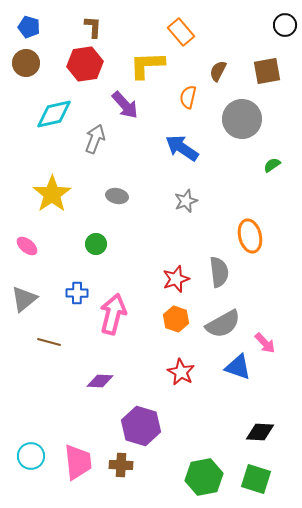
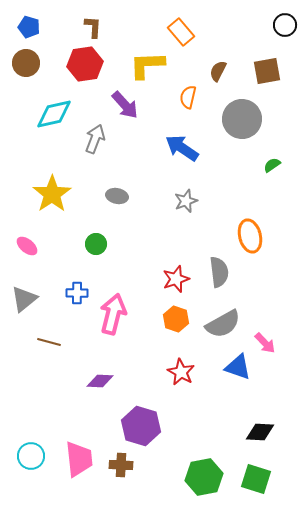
pink trapezoid at (78, 462): moved 1 px right, 3 px up
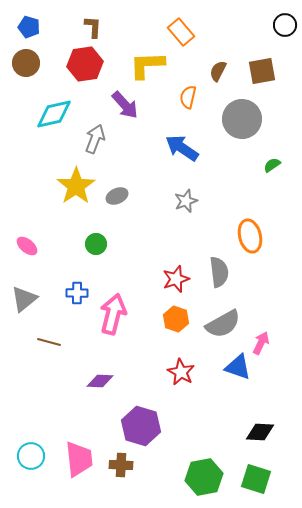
brown square at (267, 71): moved 5 px left
yellow star at (52, 194): moved 24 px right, 8 px up
gray ellipse at (117, 196): rotated 35 degrees counterclockwise
pink arrow at (265, 343): moved 4 px left; rotated 110 degrees counterclockwise
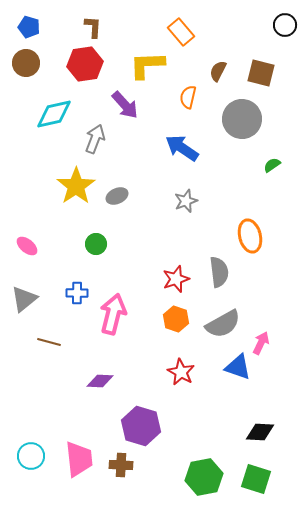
brown square at (262, 71): moved 1 px left, 2 px down; rotated 24 degrees clockwise
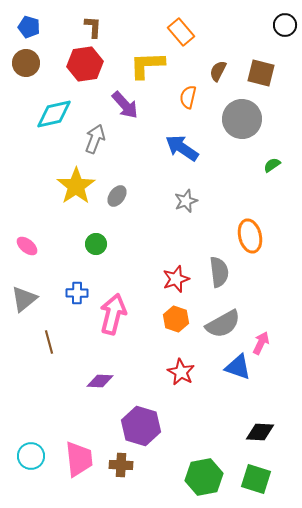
gray ellipse at (117, 196): rotated 30 degrees counterclockwise
brown line at (49, 342): rotated 60 degrees clockwise
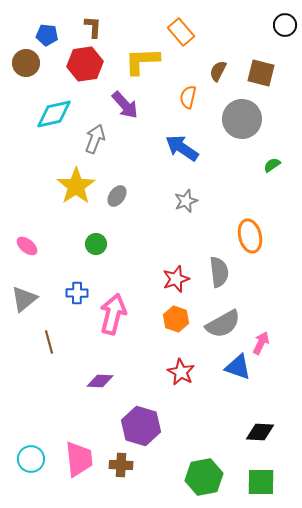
blue pentagon at (29, 27): moved 18 px right, 8 px down; rotated 10 degrees counterclockwise
yellow L-shape at (147, 65): moved 5 px left, 4 px up
cyan circle at (31, 456): moved 3 px down
green square at (256, 479): moved 5 px right, 3 px down; rotated 16 degrees counterclockwise
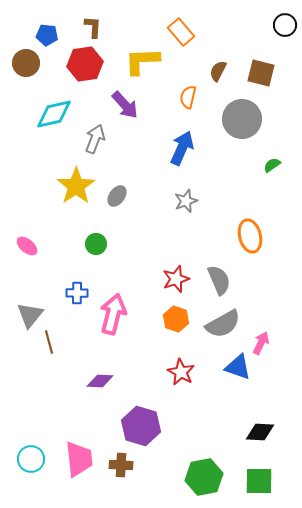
blue arrow at (182, 148): rotated 80 degrees clockwise
gray semicircle at (219, 272): moved 8 px down; rotated 16 degrees counterclockwise
gray triangle at (24, 299): moved 6 px right, 16 px down; rotated 12 degrees counterclockwise
green square at (261, 482): moved 2 px left, 1 px up
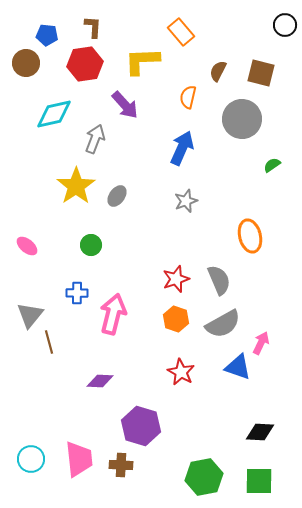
green circle at (96, 244): moved 5 px left, 1 px down
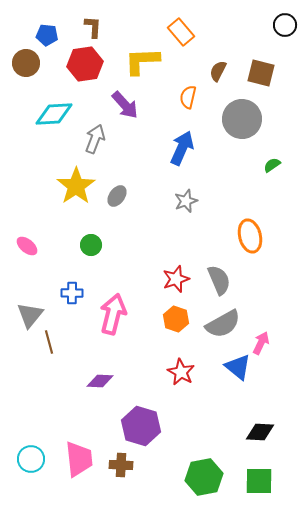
cyan diamond at (54, 114): rotated 9 degrees clockwise
blue cross at (77, 293): moved 5 px left
blue triangle at (238, 367): rotated 20 degrees clockwise
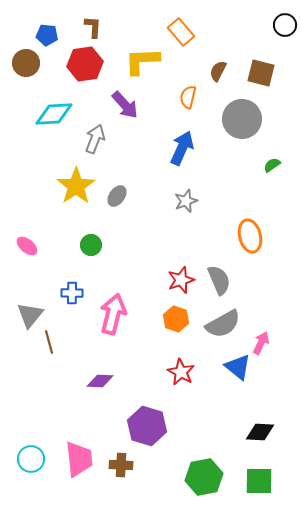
red star at (176, 279): moved 5 px right, 1 px down
purple hexagon at (141, 426): moved 6 px right
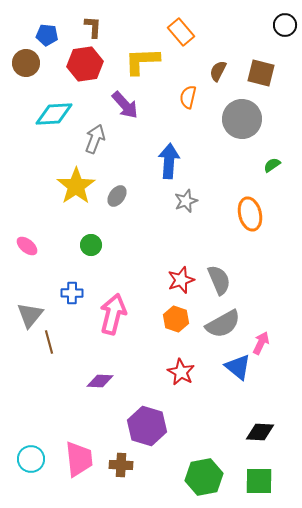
blue arrow at (182, 148): moved 13 px left, 13 px down; rotated 20 degrees counterclockwise
orange ellipse at (250, 236): moved 22 px up
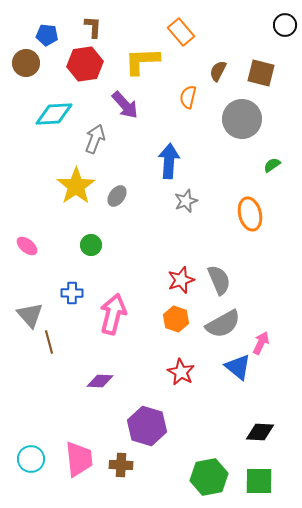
gray triangle at (30, 315): rotated 20 degrees counterclockwise
green hexagon at (204, 477): moved 5 px right
